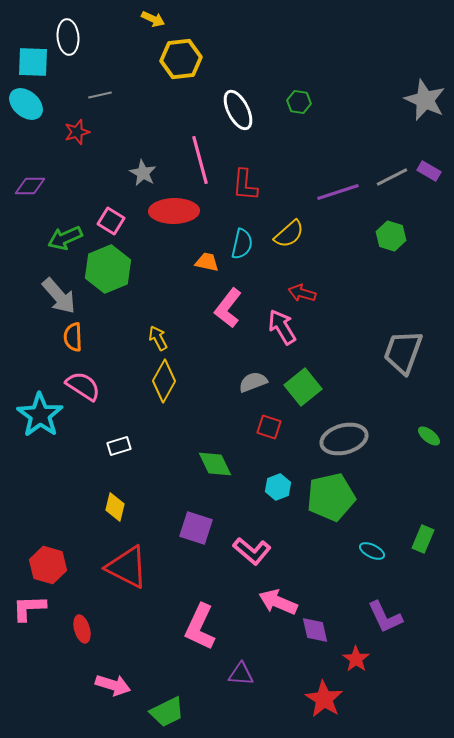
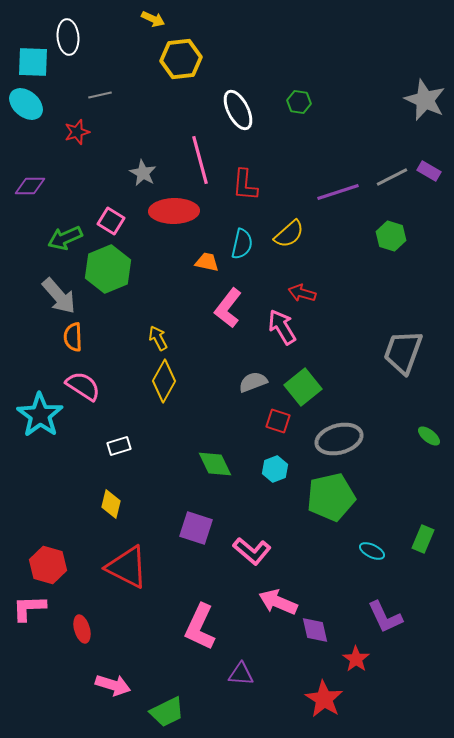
red square at (269, 427): moved 9 px right, 6 px up
gray ellipse at (344, 439): moved 5 px left
cyan hexagon at (278, 487): moved 3 px left, 18 px up
yellow diamond at (115, 507): moved 4 px left, 3 px up
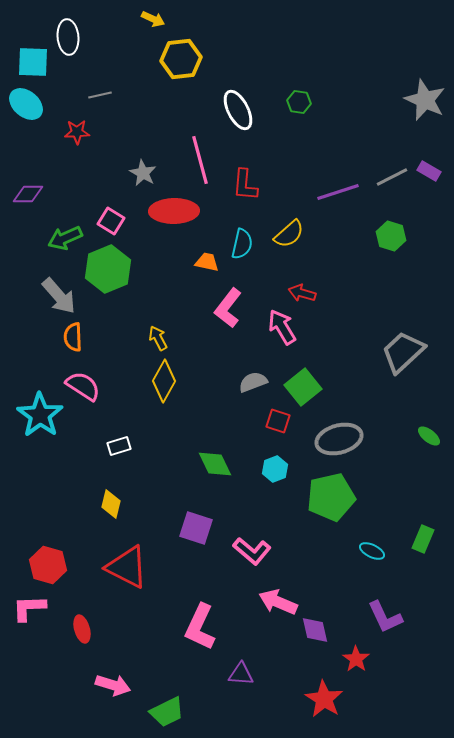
red star at (77, 132): rotated 15 degrees clockwise
purple diamond at (30, 186): moved 2 px left, 8 px down
gray trapezoid at (403, 352): rotated 27 degrees clockwise
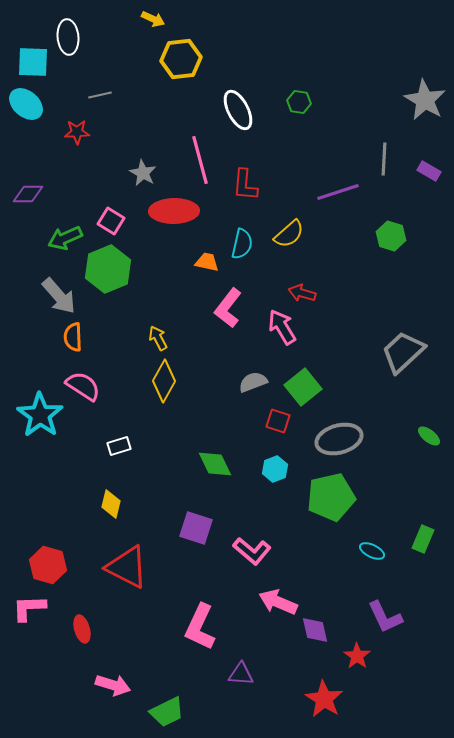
gray star at (425, 100): rotated 6 degrees clockwise
gray line at (392, 177): moved 8 px left, 18 px up; rotated 60 degrees counterclockwise
red star at (356, 659): moved 1 px right, 3 px up
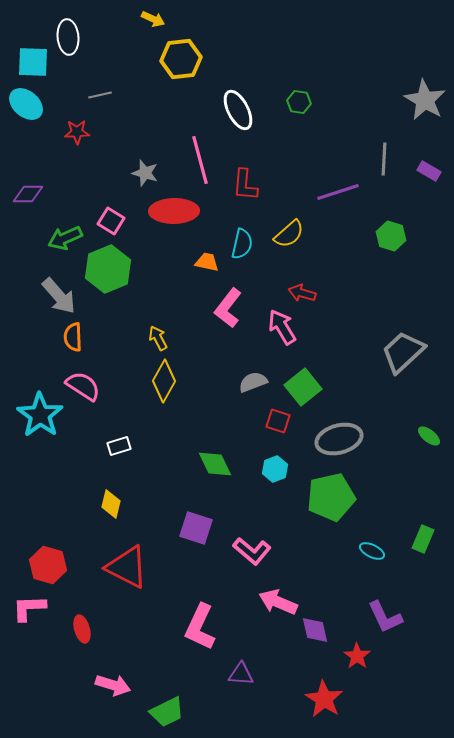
gray star at (143, 173): moved 2 px right; rotated 12 degrees counterclockwise
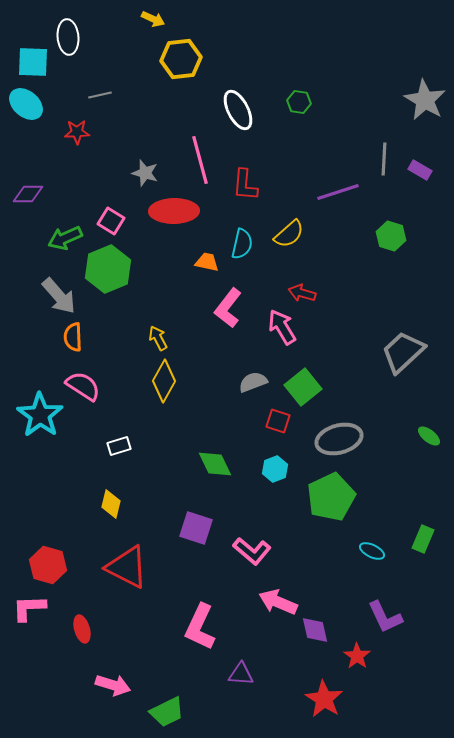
purple rectangle at (429, 171): moved 9 px left, 1 px up
green pentagon at (331, 497): rotated 12 degrees counterclockwise
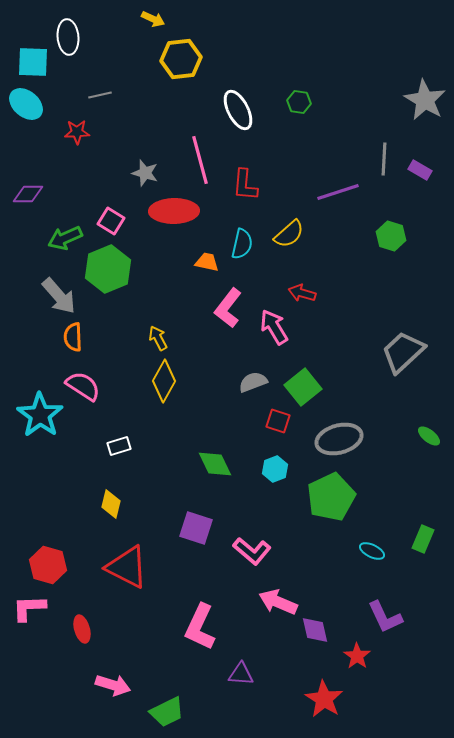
pink arrow at (282, 327): moved 8 px left
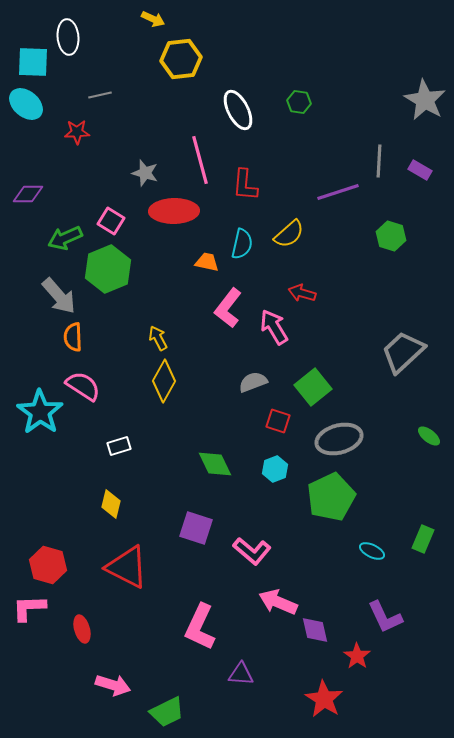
gray line at (384, 159): moved 5 px left, 2 px down
green square at (303, 387): moved 10 px right
cyan star at (40, 415): moved 3 px up
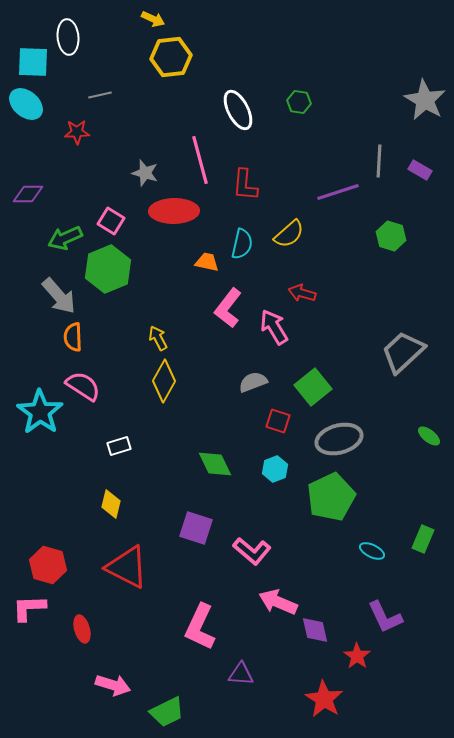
yellow hexagon at (181, 59): moved 10 px left, 2 px up
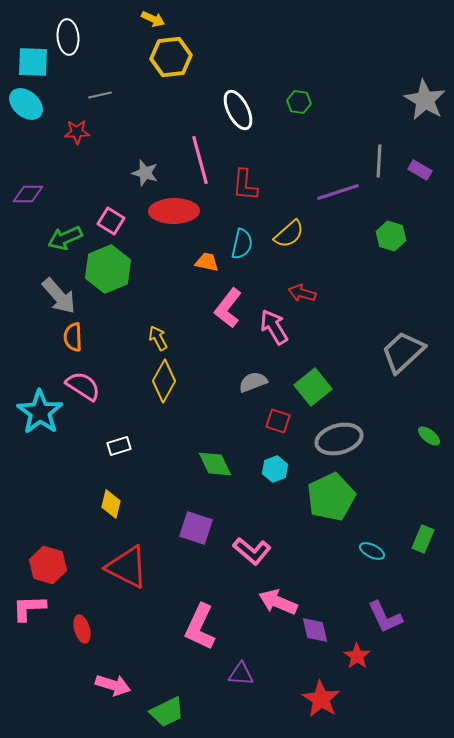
red star at (324, 699): moved 3 px left
